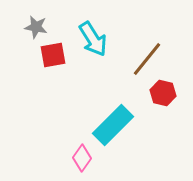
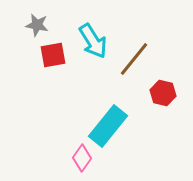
gray star: moved 1 px right, 2 px up
cyan arrow: moved 2 px down
brown line: moved 13 px left
cyan rectangle: moved 5 px left, 1 px down; rotated 6 degrees counterclockwise
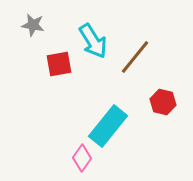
gray star: moved 4 px left
red square: moved 6 px right, 9 px down
brown line: moved 1 px right, 2 px up
red hexagon: moved 9 px down
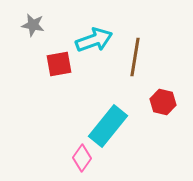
cyan arrow: moved 1 px right, 1 px up; rotated 78 degrees counterclockwise
brown line: rotated 30 degrees counterclockwise
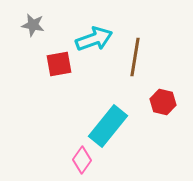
cyan arrow: moved 1 px up
pink diamond: moved 2 px down
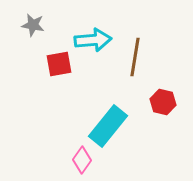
cyan arrow: moved 1 px left, 1 px down; rotated 15 degrees clockwise
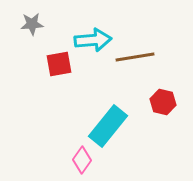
gray star: moved 1 px left, 1 px up; rotated 15 degrees counterclockwise
brown line: rotated 72 degrees clockwise
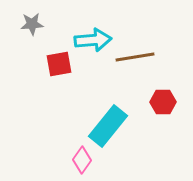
red hexagon: rotated 15 degrees counterclockwise
